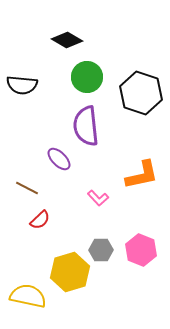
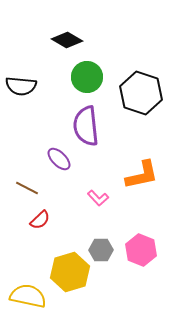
black semicircle: moved 1 px left, 1 px down
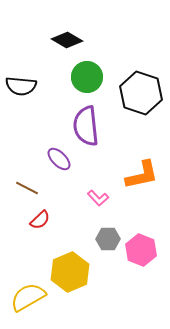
gray hexagon: moved 7 px right, 11 px up
yellow hexagon: rotated 6 degrees counterclockwise
yellow semicircle: moved 1 px down; rotated 42 degrees counterclockwise
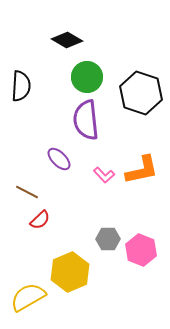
black semicircle: rotated 92 degrees counterclockwise
purple semicircle: moved 6 px up
orange L-shape: moved 5 px up
brown line: moved 4 px down
pink L-shape: moved 6 px right, 23 px up
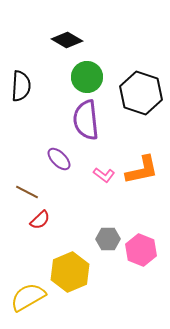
pink L-shape: rotated 10 degrees counterclockwise
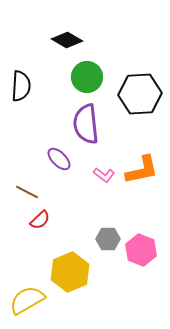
black hexagon: moved 1 px left, 1 px down; rotated 21 degrees counterclockwise
purple semicircle: moved 4 px down
yellow semicircle: moved 1 px left, 3 px down
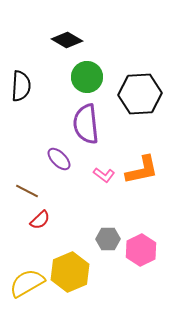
brown line: moved 1 px up
pink hexagon: rotated 12 degrees clockwise
yellow semicircle: moved 17 px up
